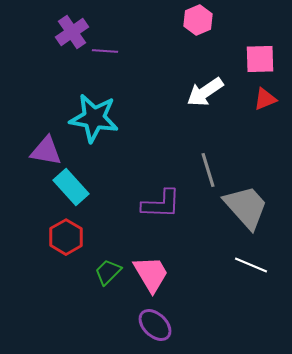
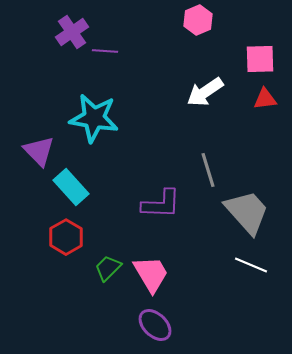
red triangle: rotated 15 degrees clockwise
purple triangle: moved 7 px left; rotated 36 degrees clockwise
gray trapezoid: moved 1 px right, 5 px down
green trapezoid: moved 4 px up
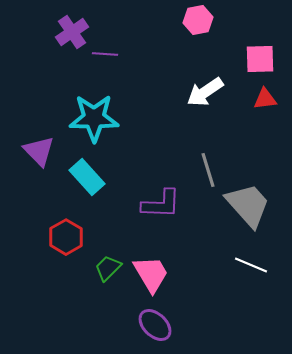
pink hexagon: rotated 12 degrees clockwise
purple line: moved 3 px down
cyan star: rotated 9 degrees counterclockwise
cyan rectangle: moved 16 px right, 10 px up
gray trapezoid: moved 1 px right, 7 px up
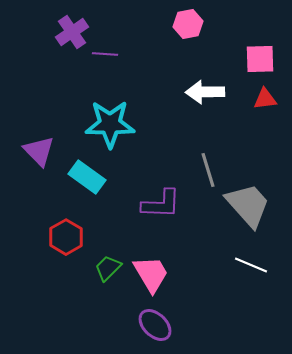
pink hexagon: moved 10 px left, 4 px down
white arrow: rotated 33 degrees clockwise
cyan star: moved 16 px right, 6 px down
cyan rectangle: rotated 12 degrees counterclockwise
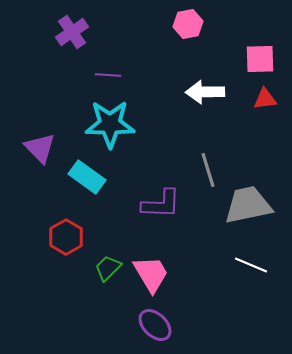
purple line: moved 3 px right, 21 px down
purple triangle: moved 1 px right, 3 px up
gray trapezoid: rotated 60 degrees counterclockwise
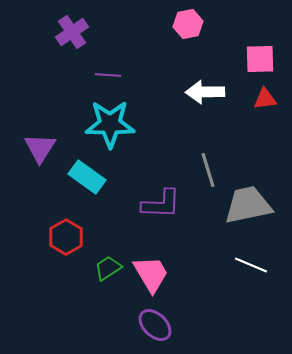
purple triangle: rotated 16 degrees clockwise
green trapezoid: rotated 12 degrees clockwise
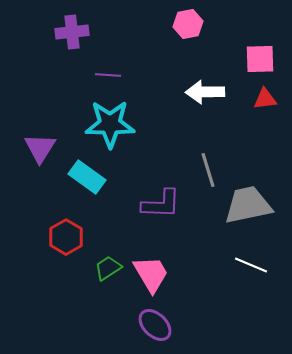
purple cross: rotated 28 degrees clockwise
